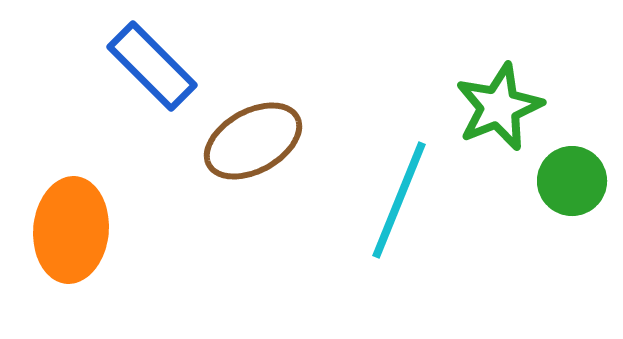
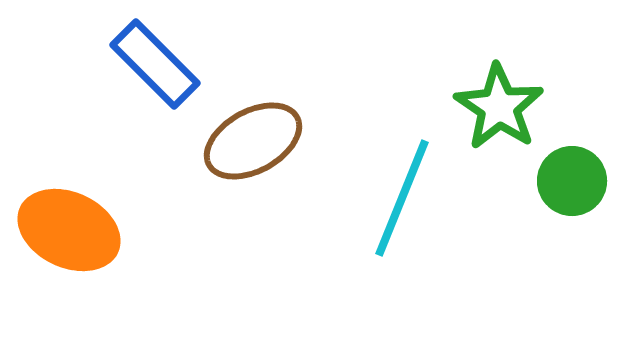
blue rectangle: moved 3 px right, 2 px up
green star: rotated 16 degrees counterclockwise
cyan line: moved 3 px right, 2 px up
orange ellipse: moved 2 px left; rotated 70 degrees counterclockwise
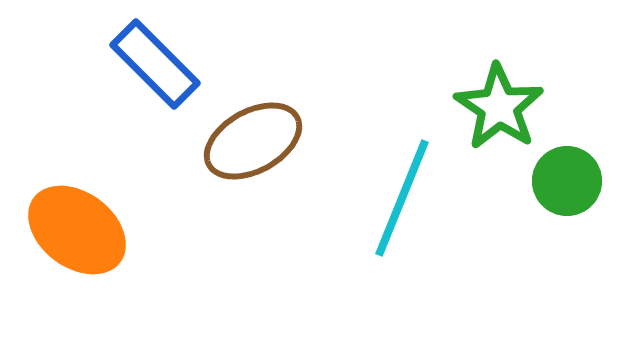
green circle: moved 5 px left
orange ellipse: moved 8 px right; rotated 12 degrees clockwise
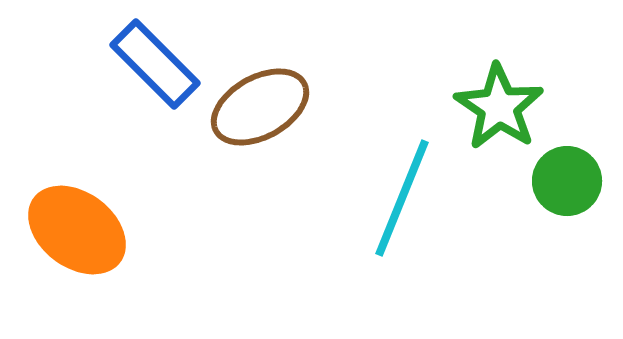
brown ellipse: moved 7 px right, 34 px up
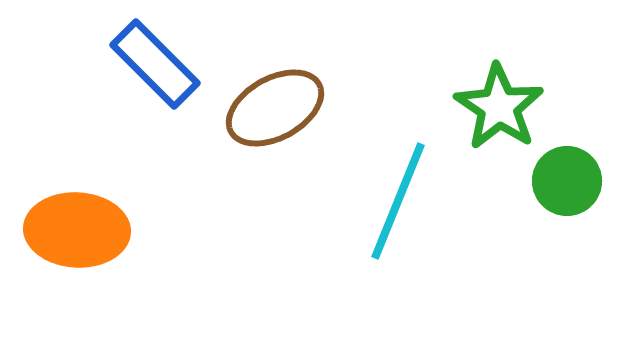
brown ellipse: moved 15 px right, 1 px down
cyan line: moved 4 px left, 3 px down
orange ellipse: rotated 34 degrees counterclockwise
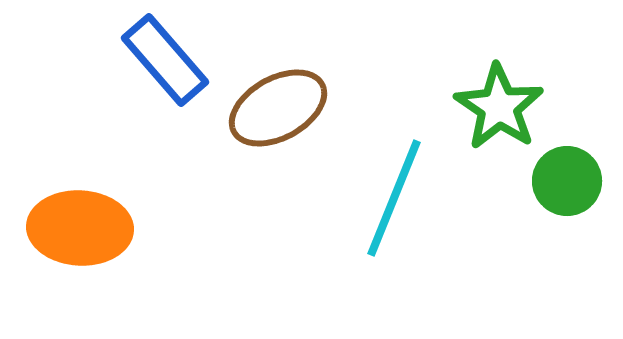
blue rectangle: moved 10 px right, 4 px up; rotated 4 degrees clockwise
brown ellipse: moved 3 px right
cyan line: moved 4 px left, 3 px up
orange ellipse: moved 3 px right, 2 px up
